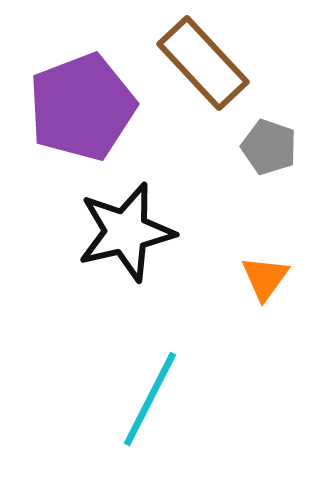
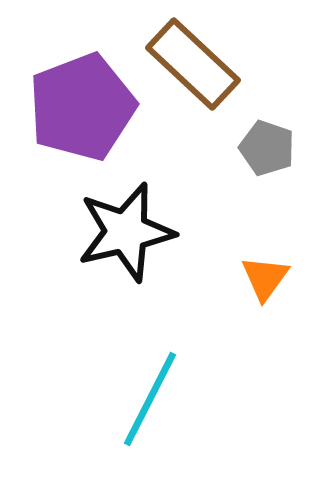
brown rectangle: moved 10 px left, 1 px down; rotated 4 degrees counterclockwise
gray pentagon: moved 2 px left, 1 px down
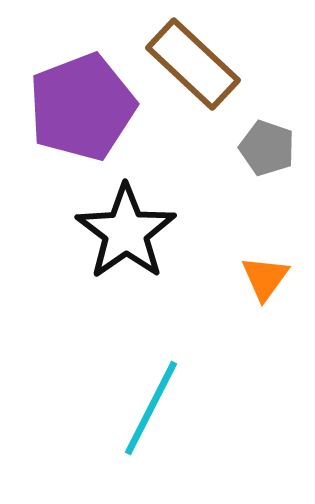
black star: rotated 22 degrees counterclockwise
cyan line: moved 1 px right, 9 px down
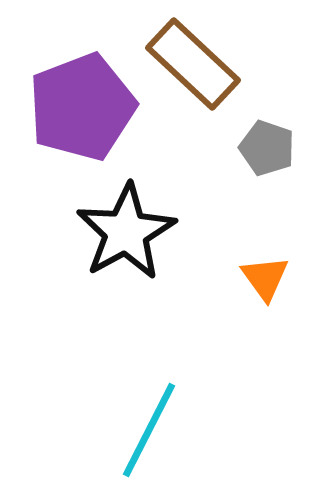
black star: rotated 6 degrees clockwise
orange triangle: rotated 12 degrees counterclockwise
cyan line: moved 2 px left, 22 px down
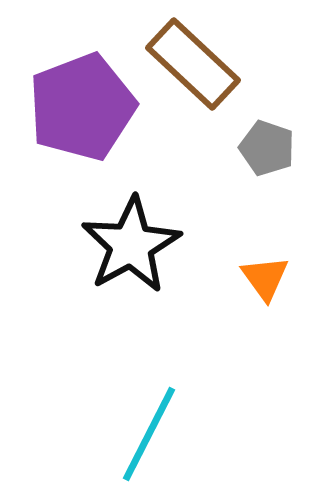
black star: moved 5 px right, 13 px down
cyan line: moved 4 px down
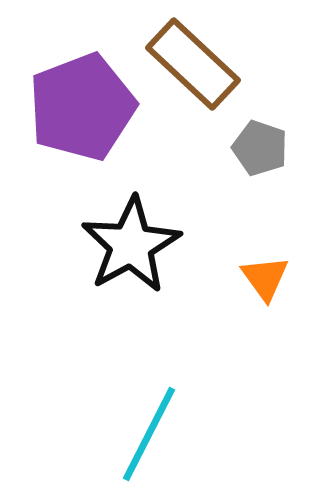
gray pentagon: moved 7 px left
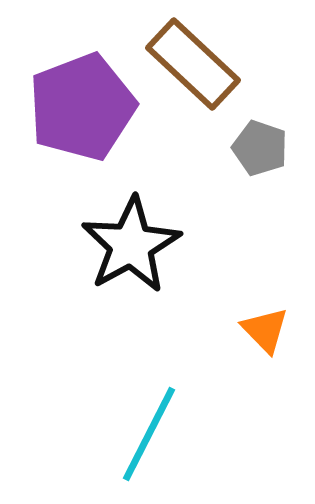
orange triangle: moved 52 px down; rotated 8 degrees counterclockwise
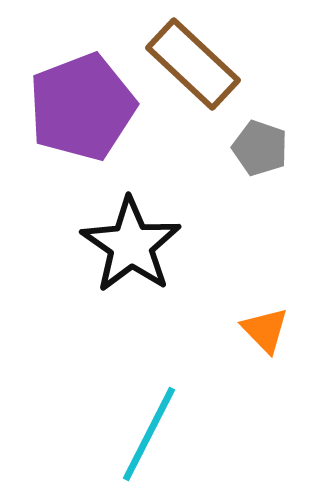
black star: rotated 8 degrees counterclockwise
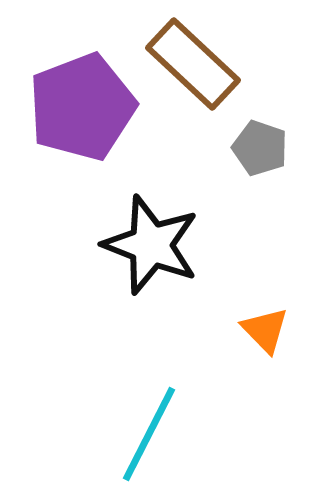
black star: moved 20 px right; rotated 14 degrees counterclockwise
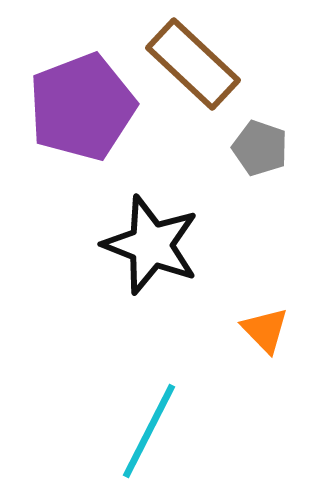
cyan line: moved 3 px up
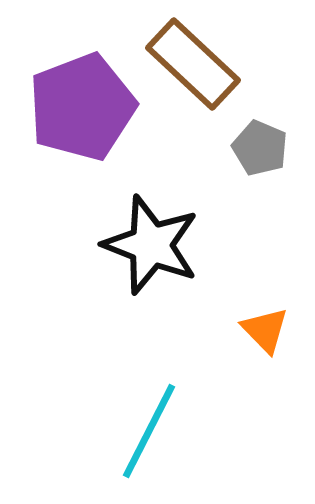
gray pentagon: rotated 4 degrees clockwise
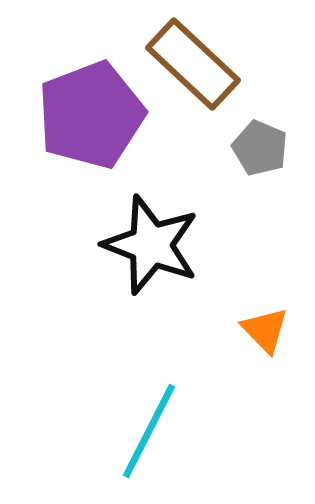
purple pentagon: moved 9 px right, 8 px down
